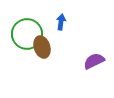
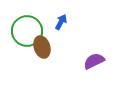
blue arrow: rotated 21 degrees clockwise
green circle: moved 3 px up
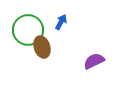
green circle: moved 1 px right, 1 px up
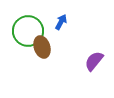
green circle: moved 1 px down
purple semicircle: rotated 25 degrees counterclockwise
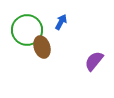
green circle: moved 1 px left, 1 px up
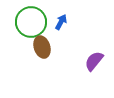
green circle: moved 4 px right, 8 px up
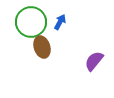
blue arrow: moved 1 px left
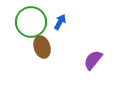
purple semicircle: moved 1 px left, 1 px up
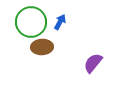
brown ellipse: rotated 75 degrees counterclockwise
purple semicircle: moved 3 px down
